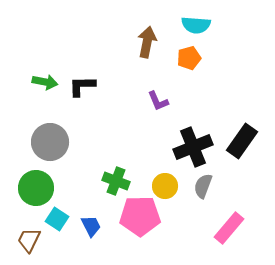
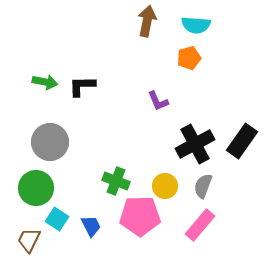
brown arrow: moved 21 px up
black cross: moved 2 px right, 3 px up; rotated 6 degrees counterclockwise
pink rectangle: moved 29 px left, 3 px up
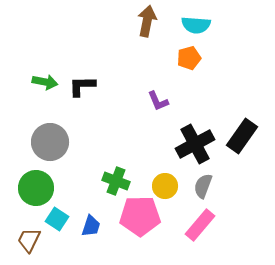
black rectangle: moved 5 px up
blue trapezoid: rotated 45 degrees clockwise
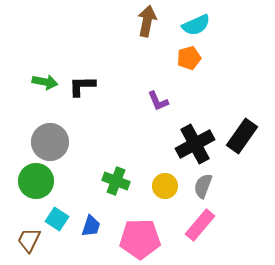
cyan semicircle: rotated 28 degrees counterclockwise
green circle: moved 7 px up
pink pentagon: moved 23 px down
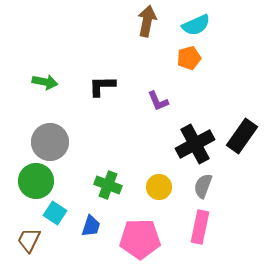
black L-shape: moved 20 px right
green cross: moved 8 px left, 4 px down
yellow circle: moved 6 px left, 1 px down
cyan square: moved 2 px left, 6 px up
pink rectangle: moved 2 px down; rotated 28 degrees counterclockwise
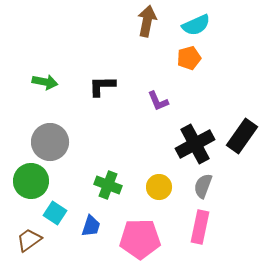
green circle: moved 5 px left
brown trapezoid: rotated 28 degrees clockwise
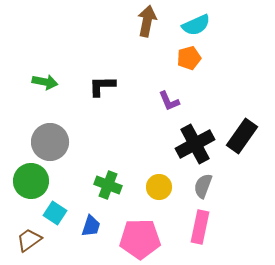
purple L-shape: moved 11 px right
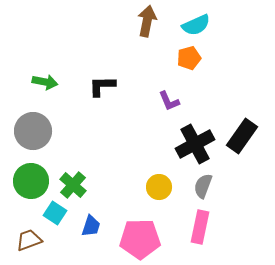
gray circle: moved 17 px left, 11 px up
green cross: moved 35 px left; rotated 20 degrees clockwise
brown trapezoid: rotated 16 degrees clockwise
